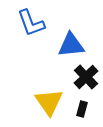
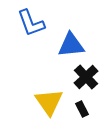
black rectangle: rotated 42 degrees counterclockwise
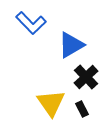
blue L-shape: rotated 24 degrees counterclockwise
blue triangle: rotated 24 degrees counterclockwise
yellow triangle: moved 2 px right, 1 px down
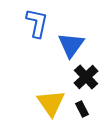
blue L-shape: moved 6 px right; rotated 124 degrees counterclockwise
blue triangle: rotated 24 degrees counterclockwise
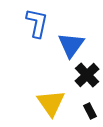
black cross: moved 1 px right, 2 px up
black rectangle: moved 8 px right, 2 px down
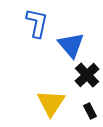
blue triangle: rotated 16 degrees counterclockwise
yellow triangle: rotated 8 degrees clockwise
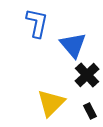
blue triangle: moved 2 px right
yellow triangle: rotated 12 degrees clockwise
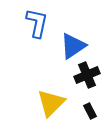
blue triangle: moved 1 px down; rotated 36 degrees clockwise
black cross: rotated 20 degrees clockwise
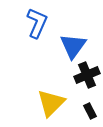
blue L-shape: rotated 12 degrees clockwise
blue triangle: rotated 20 degrees counterclockwise
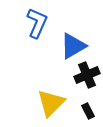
blue triangle: rotated 24 degrees clockwise
black rectangle: moved 2 px left
